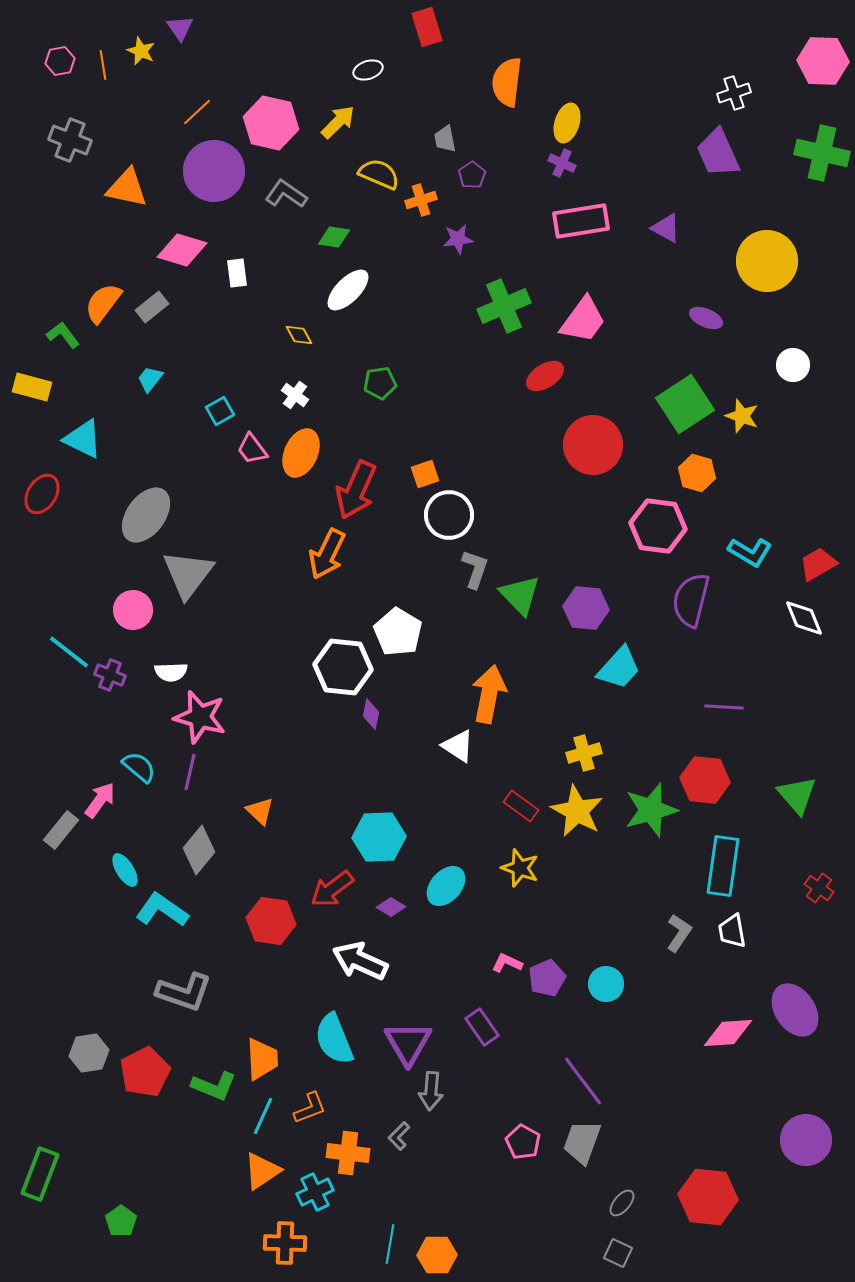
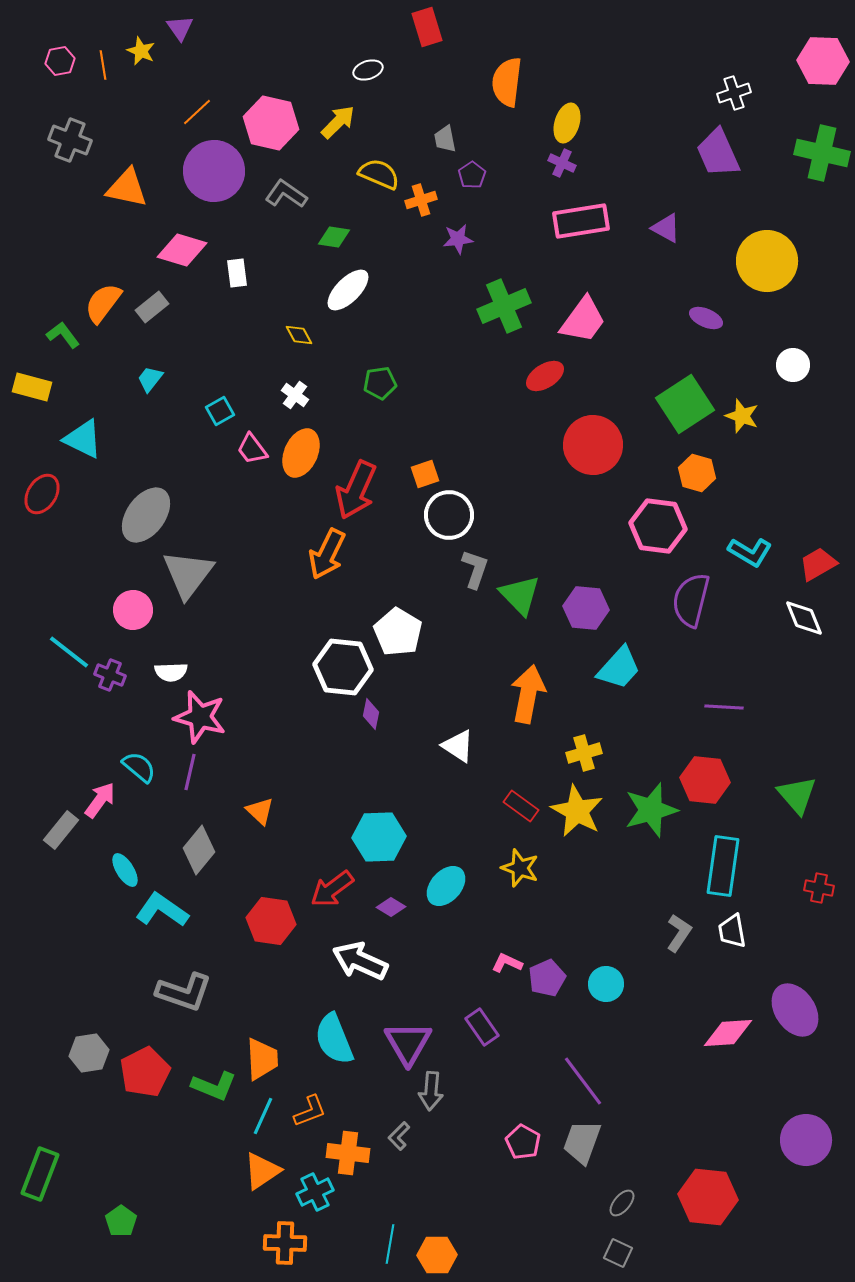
orange arrow at (489, 694): moved 39 px right
red cross at (819, 888): rotated 24 degrees counterclockwise
orange L-shape at (310, 1108): moved 3 px down
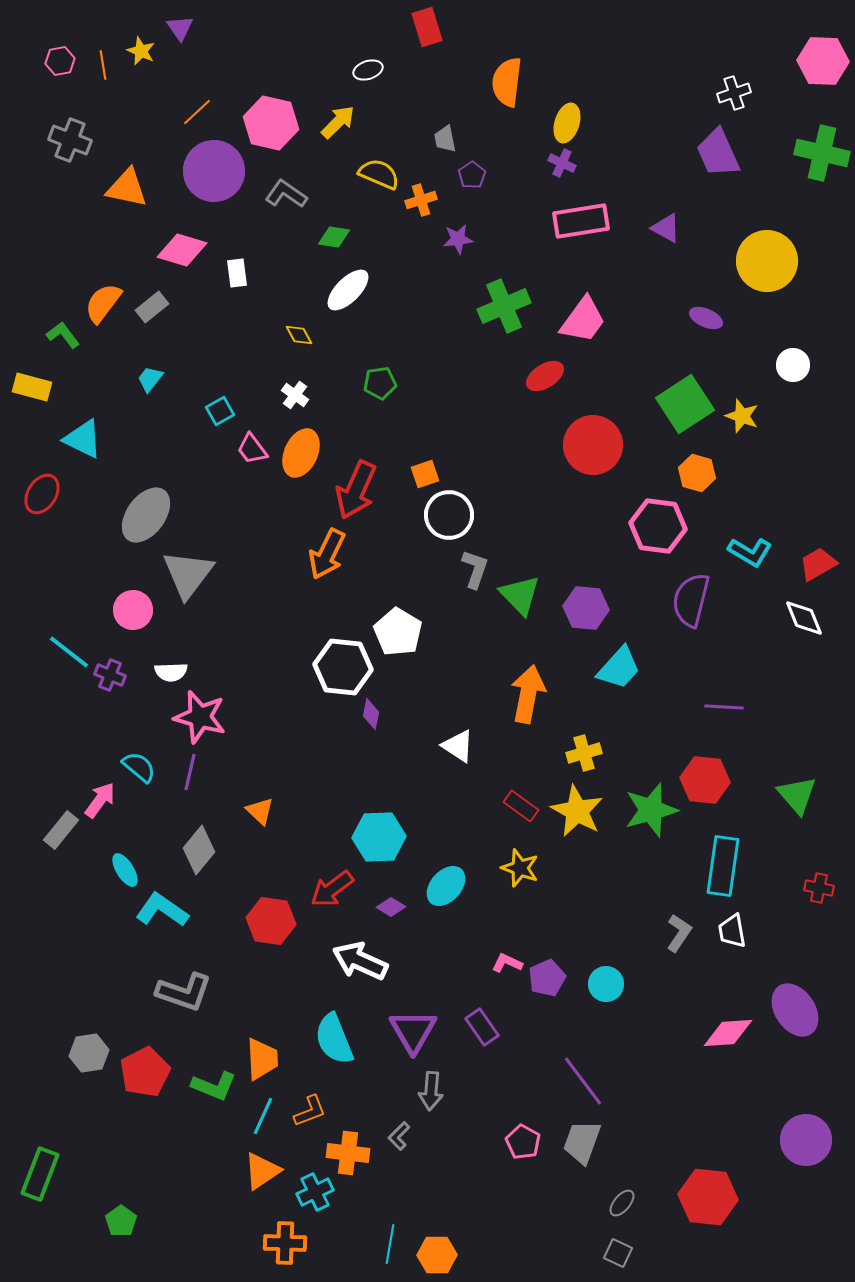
purple triangle at (408, 1043): moved 5 px right, 12 px up
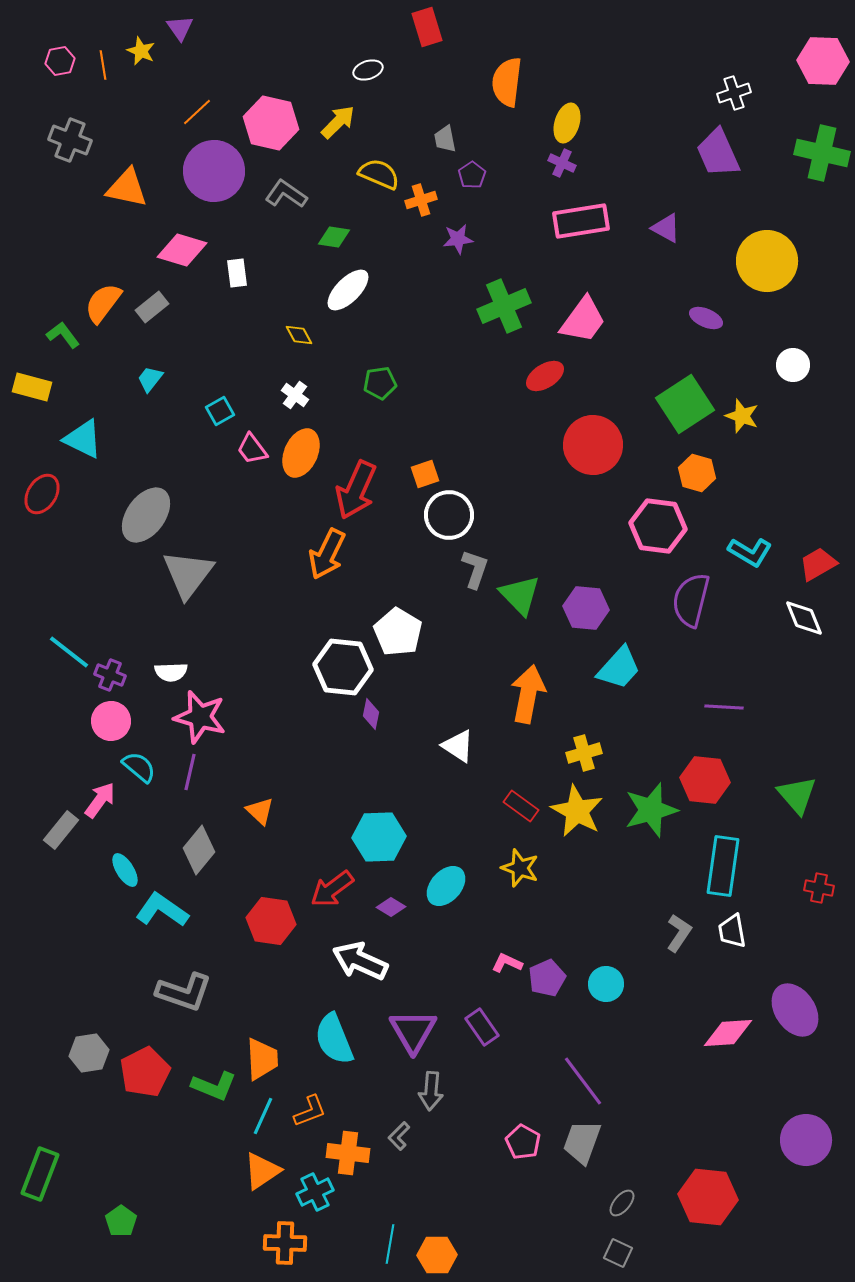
pink circle at (133, 610): moved 22 px left, 111 px down
